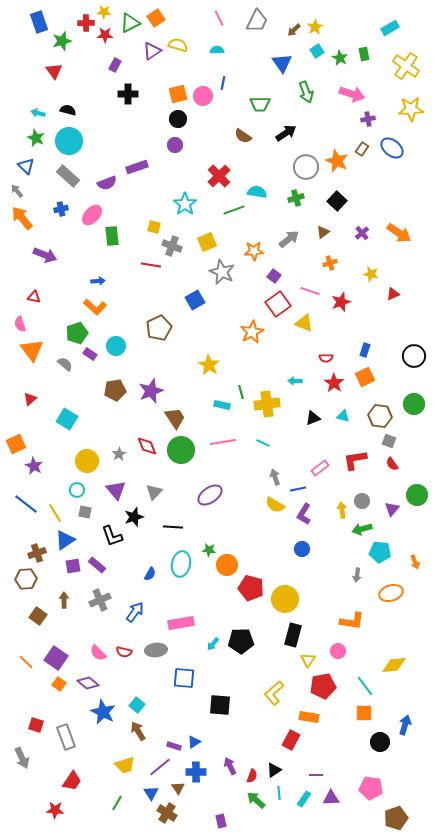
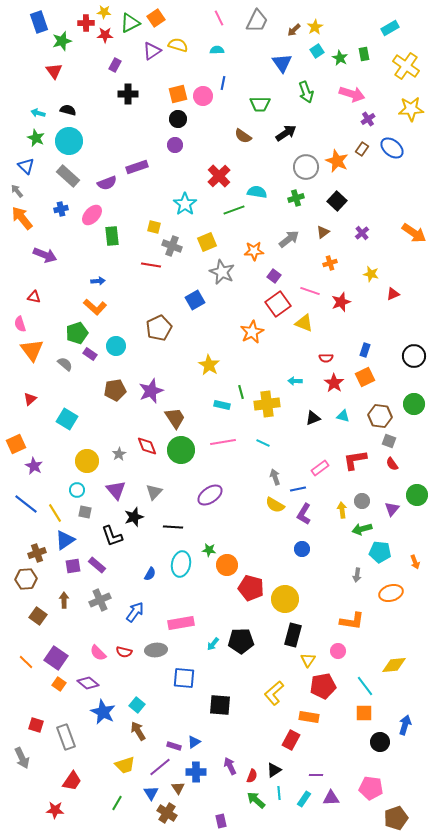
purple cross at (368, 119): rotated 24 degrees counterclockwise
orange arrow at (399, 233): moved 15 px right
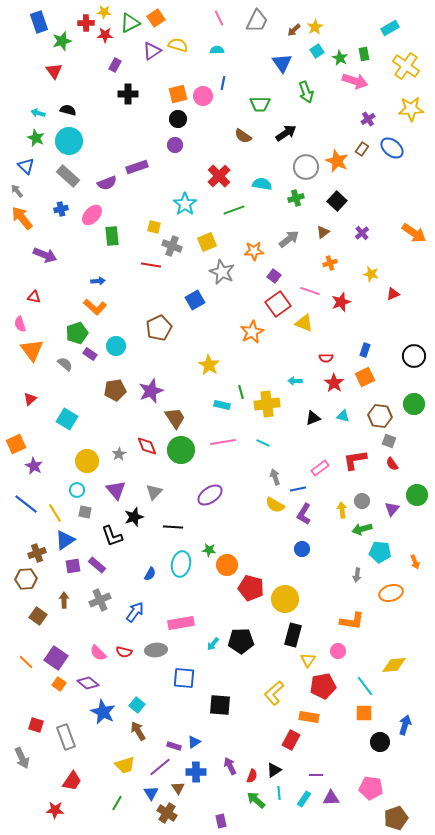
pink arrow at (352, 94): moved 3 px right, 13 px up
cyan semicircle at (257, 192): moved 5 px right, 8 px up
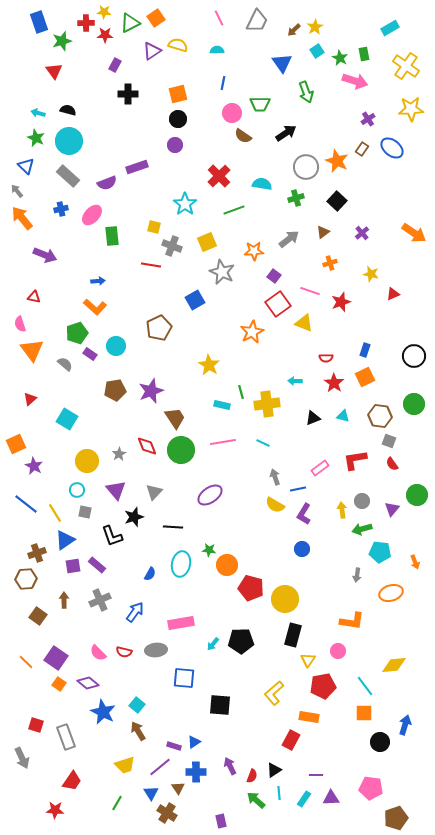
pink circle at (203, 96): moved 29 px right, 17 px down
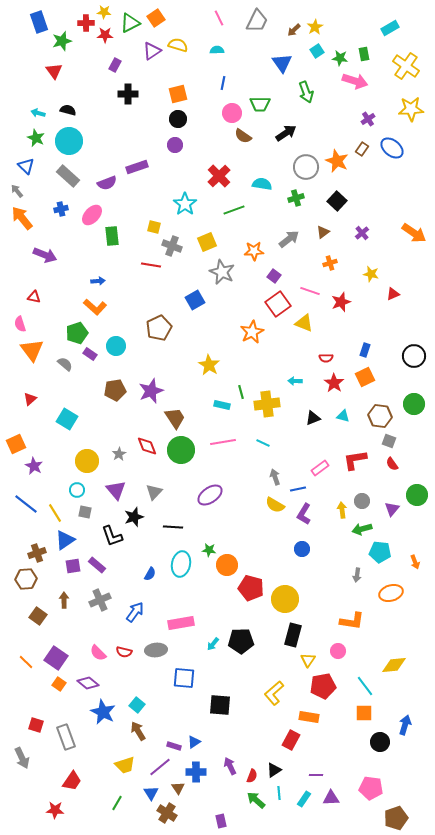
green star at (340, 58): rotated 21 degrees counterclockwise
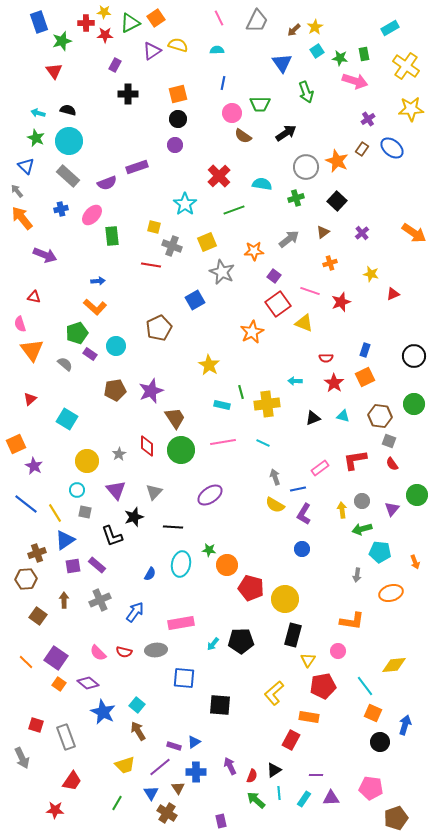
red diamond at (147, 446): rotated 20 degrees clockwise
orange square at (364, 713): moved 9 px right; rotated 24 degrees clockwise
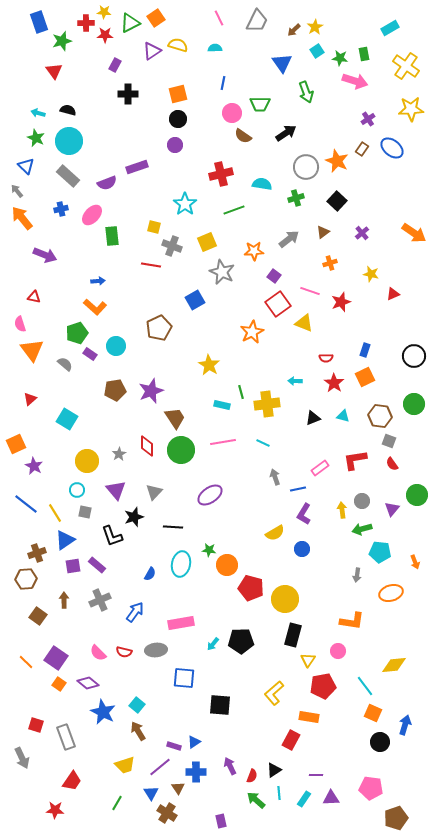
cyan semicircle at (217, 50): moved 2 px left, 2 px up
red cross at (219, 176): moved 2 px right, 2 px up; rotated 30 degrees clockwise
yellow semicircle at (275, 505): moved 28 px down; rotated 60 degrees counterclockwise
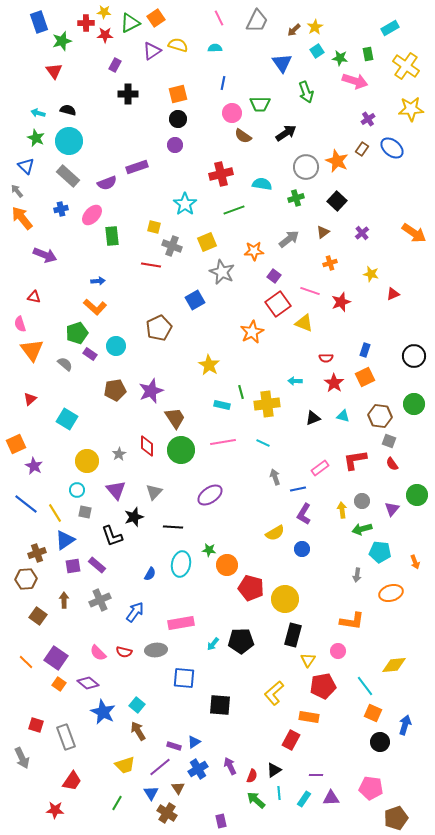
green rectangle at (364, 54): moved 4 px right
blue cross at (196, 772): moved 2 px right, 3 px up; rotated 30 degrees counterclockwise
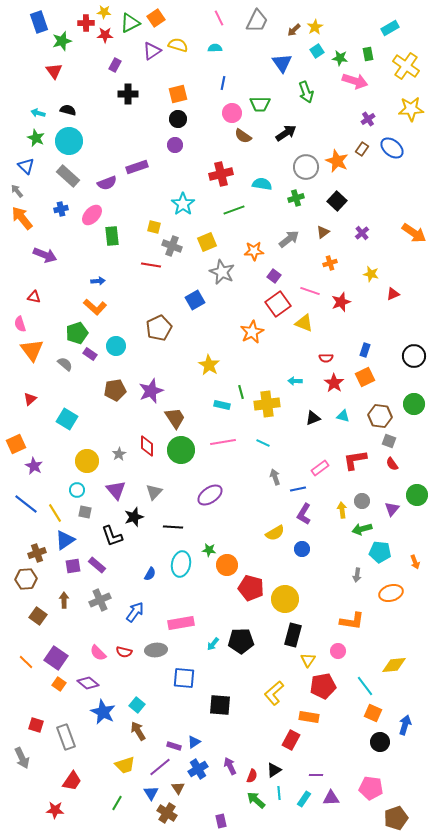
cyan star at (185, 204): moved 2 px left
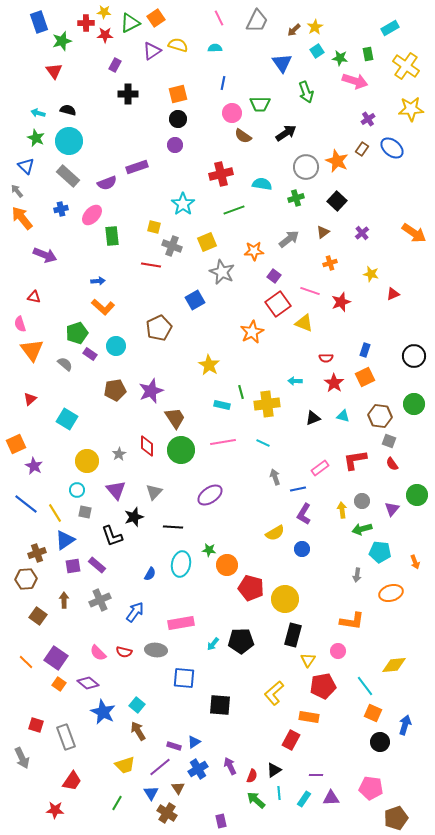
orange L-shape at (95, 307): moved 8 px right
gray ellipse at (156, 650): rotated 10 degrees clockwise
